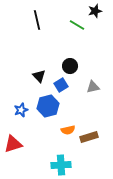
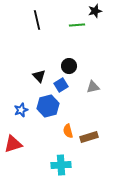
green line: rotated 35 degrees counterclockwise
black circle: moved 1 px left
orange semicircle: moved 1 px down; rotated 88 degrees clockwise
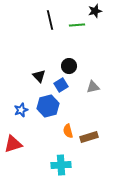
black line: moved 13 px right
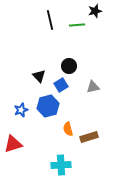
orange semicircle: moved 2 px up
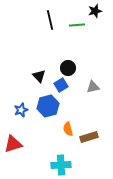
black circle: moved 1 px left, 2 px down
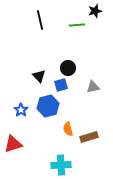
black line: moved 10 px left
blue square: rotated 16 degrees clockwise
blue star: rotated 16 degrees counterclockwise
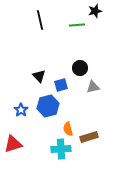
black circle: moved 12 px right
cyan cross: moved 16 px up
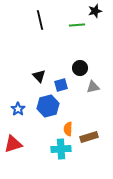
blue star: moved 3 px left, 1 px up
orange semicircle: rotated 16 degrees clockwise
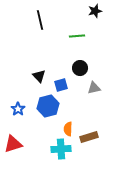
green line: moved 11 px down
gray triangle: moved 1 px right, 1 px down
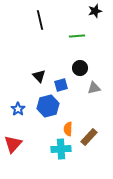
brown rectangle: rotated 30 degrees counterclockwise
red triangle: rotated 30 degrees counterclockwise
